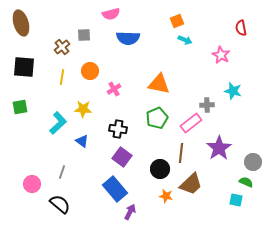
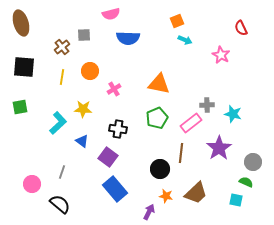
red semicircle: rotated 14 degrees counterclockwise
cyan star: moved 23 px down
purple square: moved 14 px left
brown trapezoid: moved 5 px right, 9 px down
purple arrow: moved 19 px right
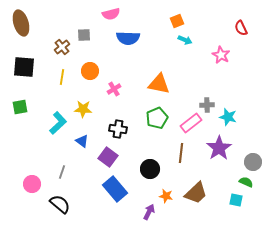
cyan star: moved 5 px left, 3 px down
black circle: moved 10 px left
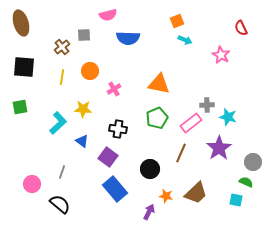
pink semicircle: moved 3 px left, 1 px down
brown line: rotated 18 degrees clockwise
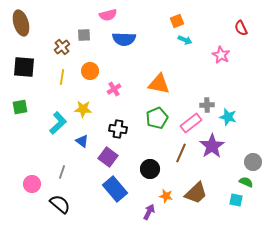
blue semicircle: moved 4 px left, 1 px down
purple star: moved 7 px left, 2 px up
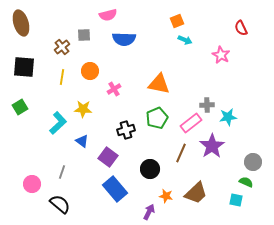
green square: rotated 21 degrees counterclockwise
cyan star: rotated 24 degrees counterclockwise
black cross: moved 8 px right, 1 px down; rotated 24 degrees counterclockwise
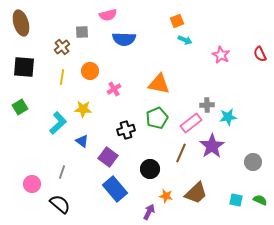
red semicircle: moved 19 px right, 26 px down
gray square: moved 2 px left, 3 px up
green semicircle: moved 14 px right, 18 px down
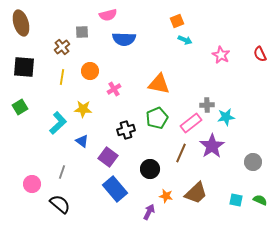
cyan star: moved 2 px left
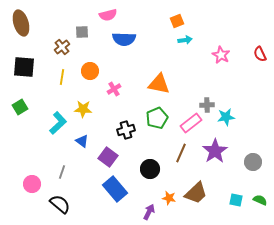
cyan arrow: rotated 32 degrees counterclockwise
purple star: moved 3 px right, 5 px down
orange star: moved 3 px right, 2 px down
